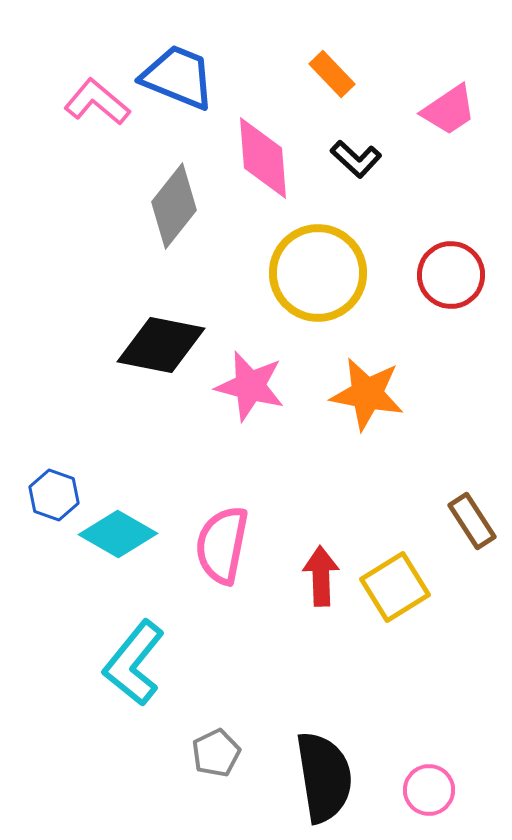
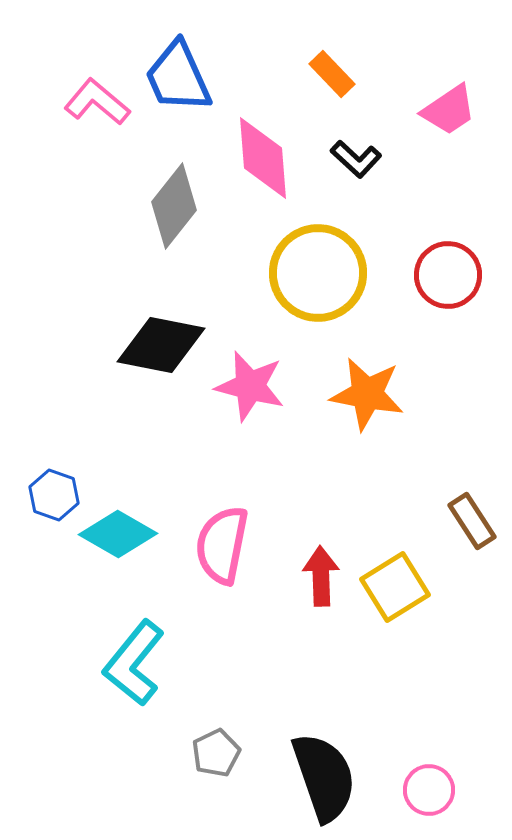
blue trapezoid: rotated 136 degrees counterclockwise
red circle: moved 3 px left
black semicircle: rotated 10 degrees counterclockwise
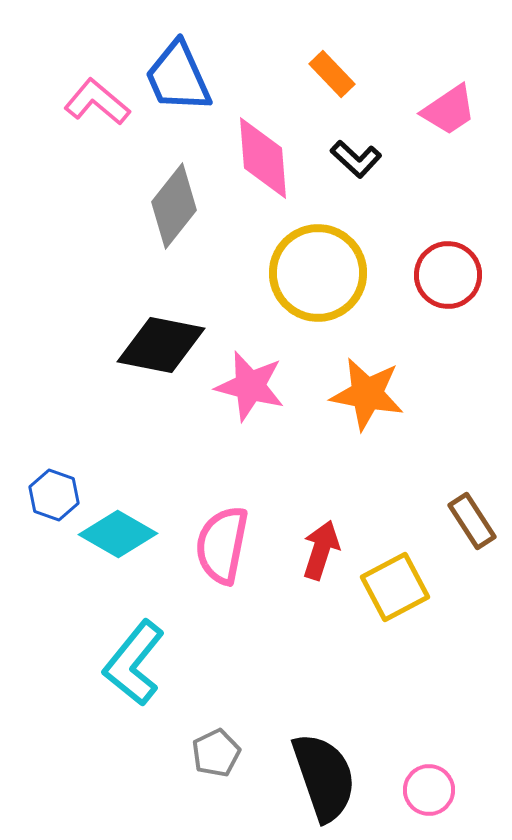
red arrow: moved 26 px up; rotated 20 degrees clockwise
yellow square: rotated 4 degrees clockwise
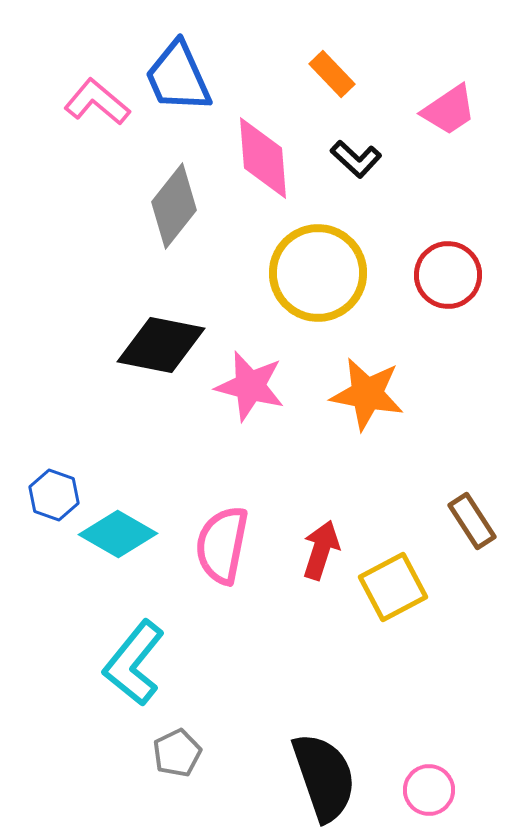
yellow square: moved 2 px left
gray pentagon: moved 39 px left
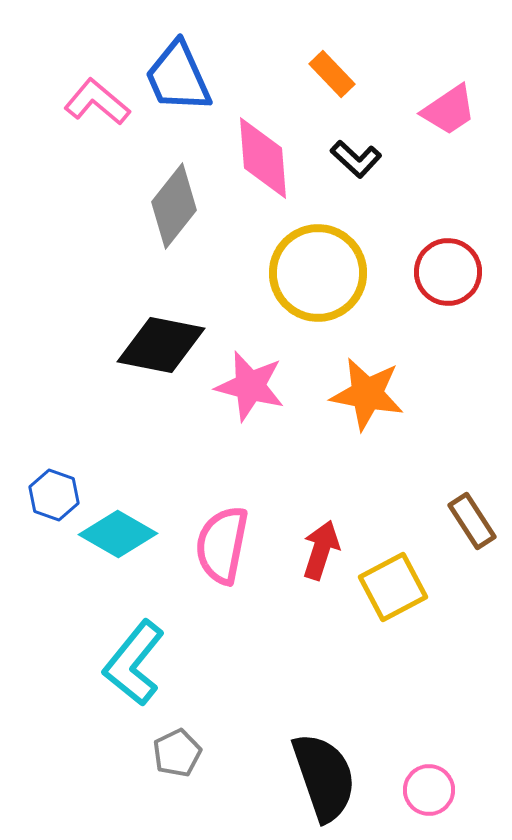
red circle: moved 3 px up
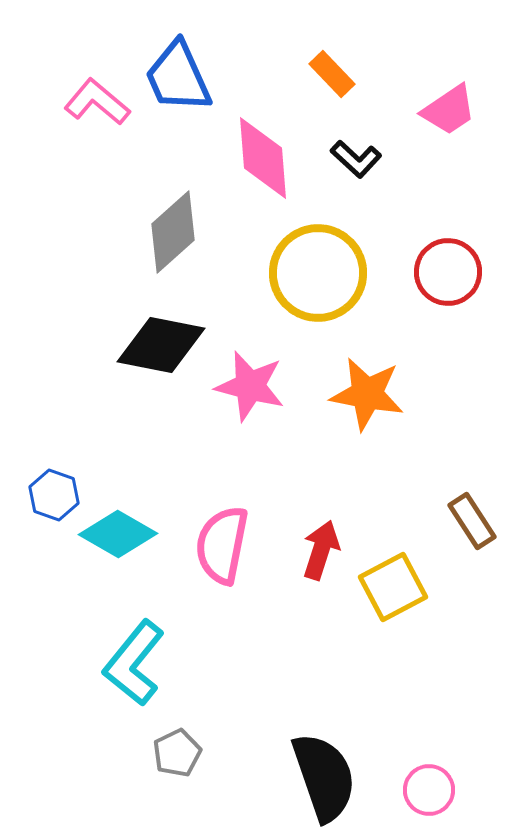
gray diamond: moved 1 px left, 26 px down; rotated 10 degrees clockwise
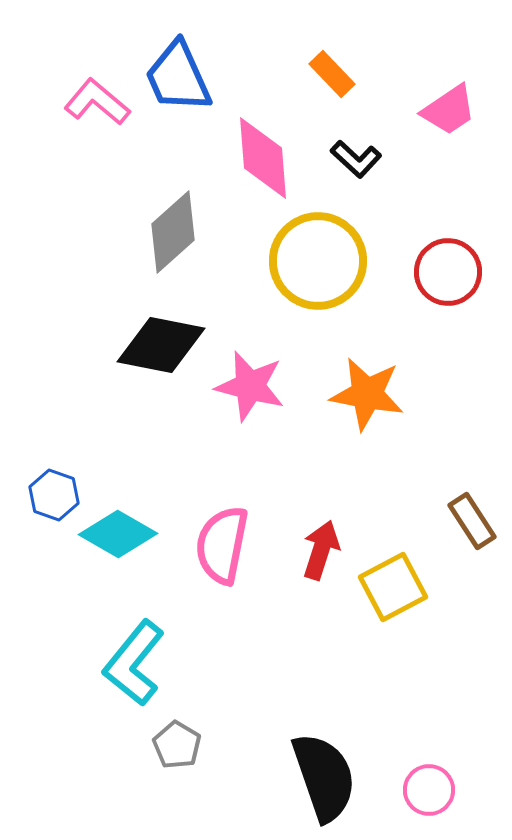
yellow circle: moved 12 px up
gray pentagon: moved 8 px up; rotated 15 degrees counterclockwise
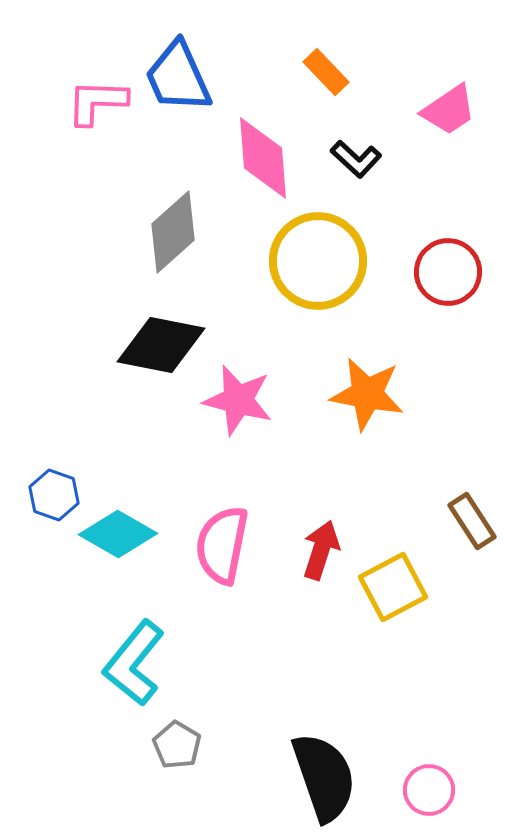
orange rectangle: moved 6 px left, 2 px up
pink L-shape: rotated 38 degrees counterclockwise
pink star: moved 12 px left, 14 px down
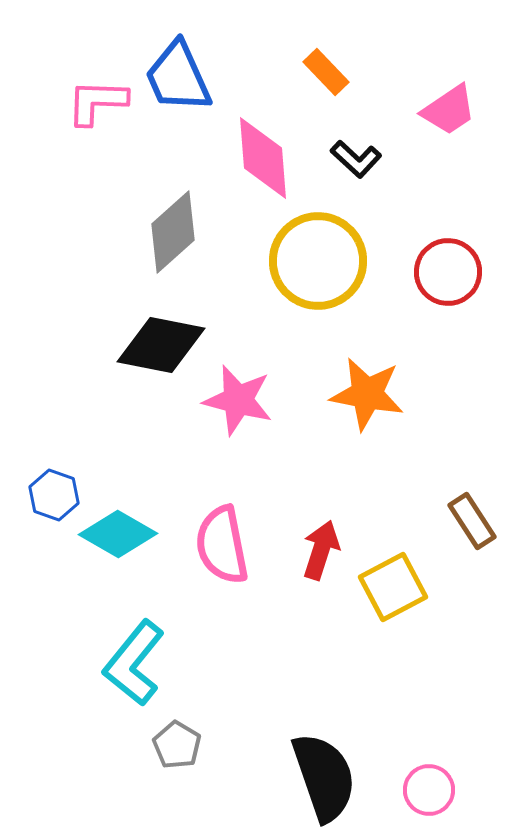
pink semicircle: rotated 22 degrees counterclockwise
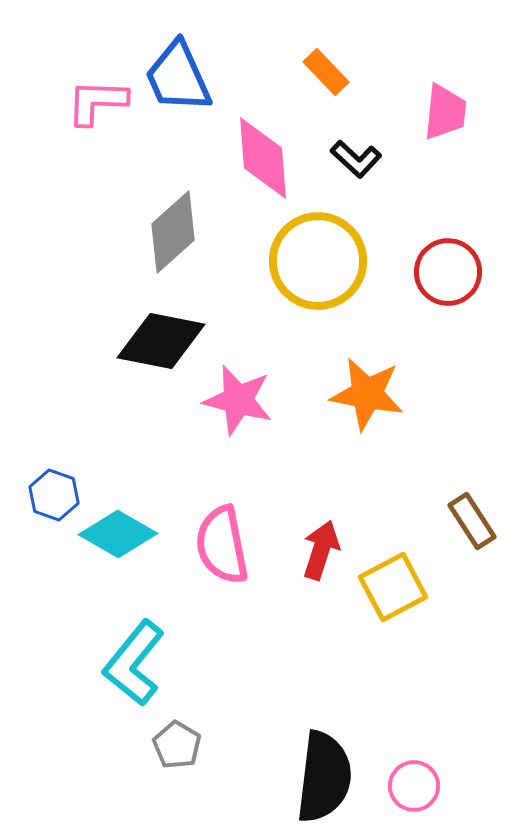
pink trapezoid: moved 4 px left, 2 px down; rotated 50 degrees counterclockwise
black diamond: moved 4 px up
black semicircle: rotated 26 degrees clockwise
pink circle: moved 15 px left, 4 px up
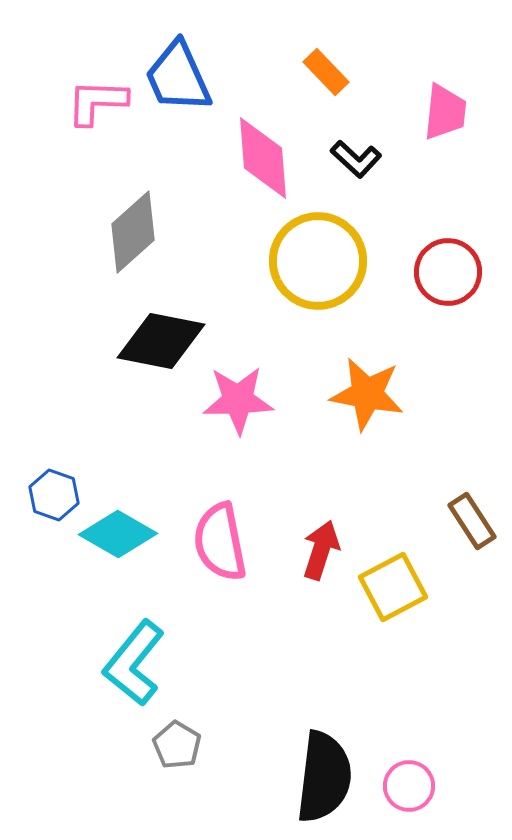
gray diamond: moved 40 px left
pink star: rotated 16 degrees counterclockwise
pink semicircle: moved 2 px left, 3 px up
pink circle: moved 5 px left
